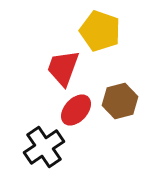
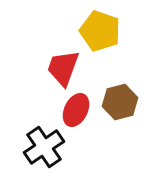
brown hexagon: moved 1 px down
red ellipse: rotated 16 degrees counterclockwise
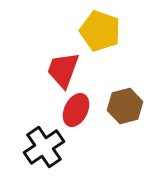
red trapezoid: moved 2 px down
brown hexagon: moved 5 px right, 4 px down
